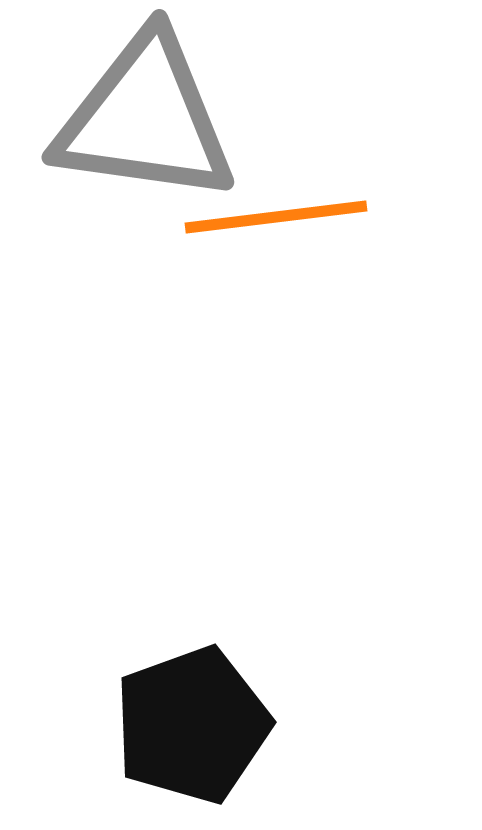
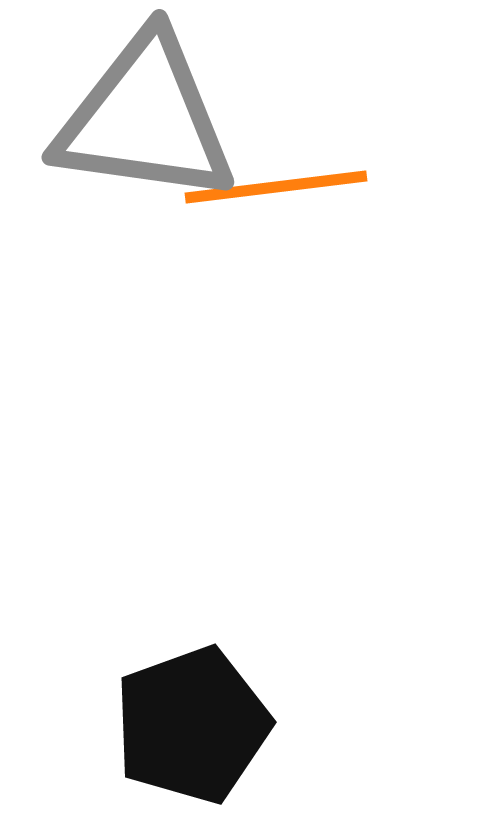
orange line: moved 30 px up
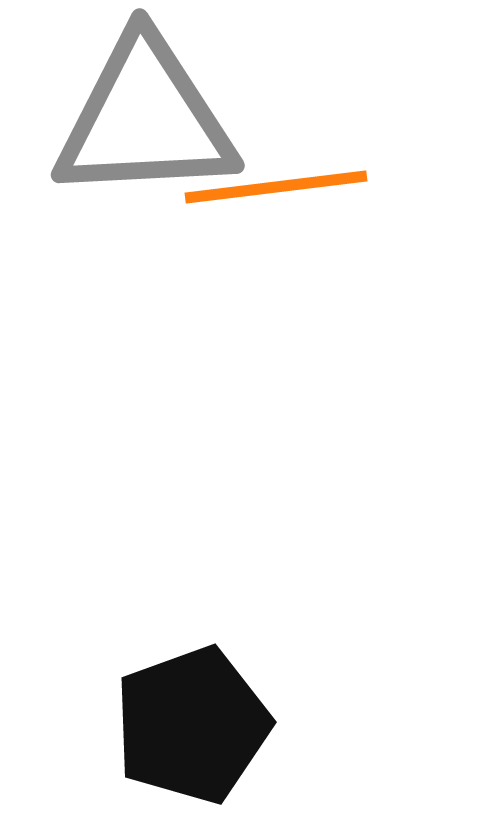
gray triangle: rotated 11 degrees counterclockwise
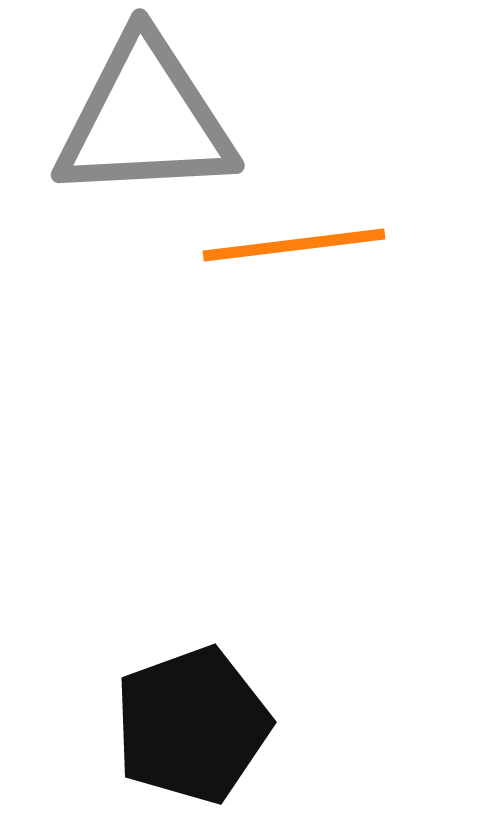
orange line: moved 18 px right, 58 px down
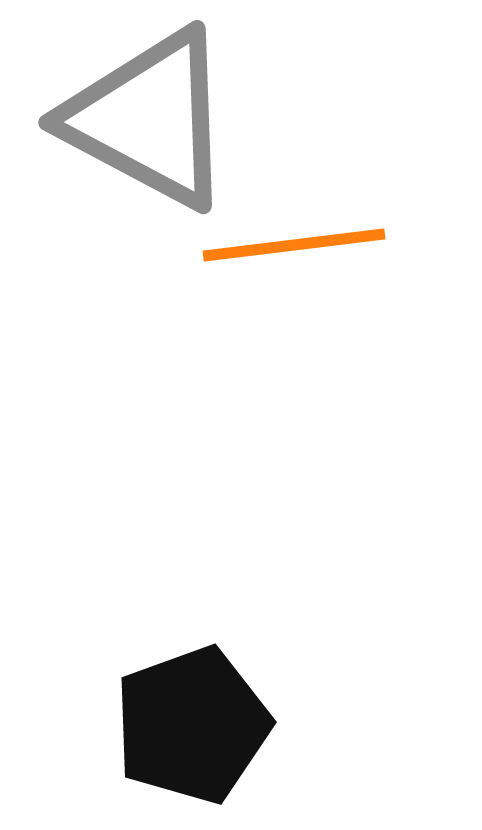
gray triangle: moved 4 px right; rotated 31 degrees clockwise
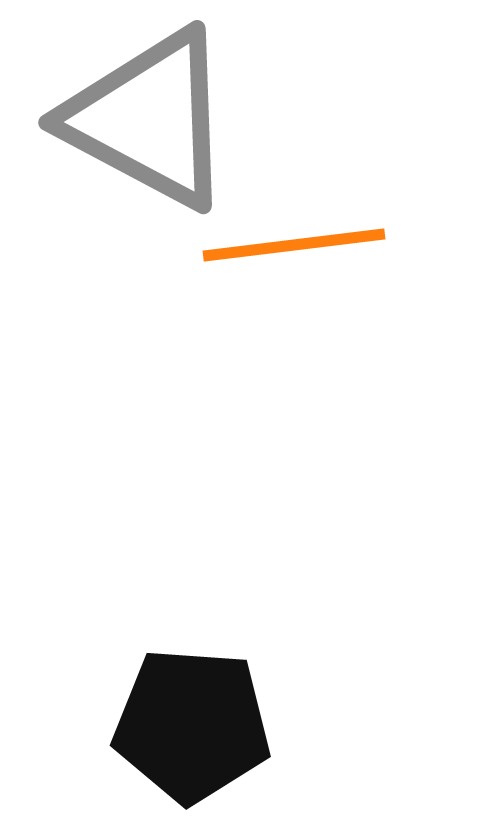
black pentagon: rotated 24 degrees clockwise
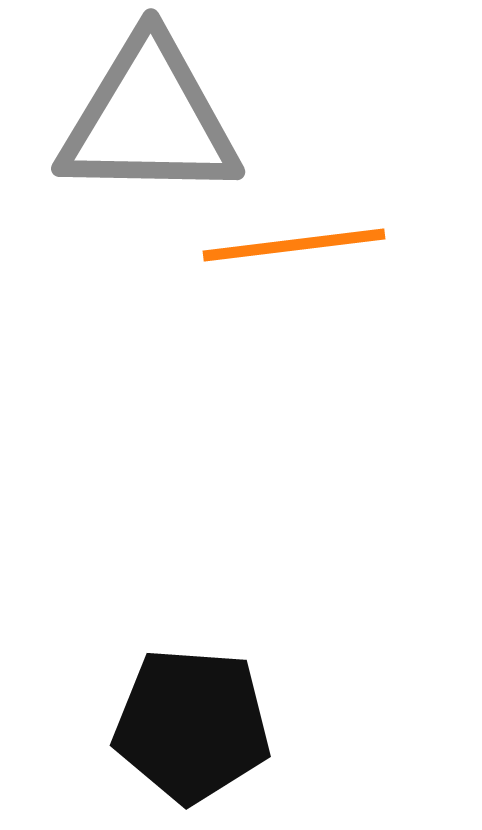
gray triangle: rotated 27 degrees counterclockwise
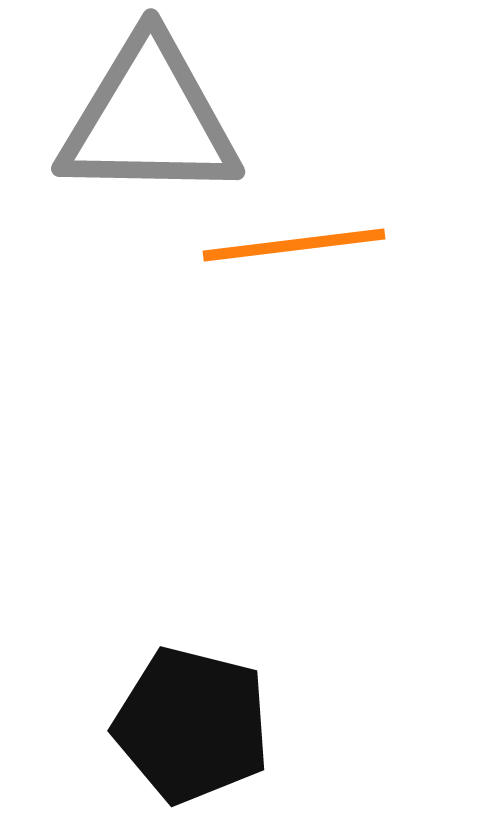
black pentagon: rotated 10 degrees clockwise
